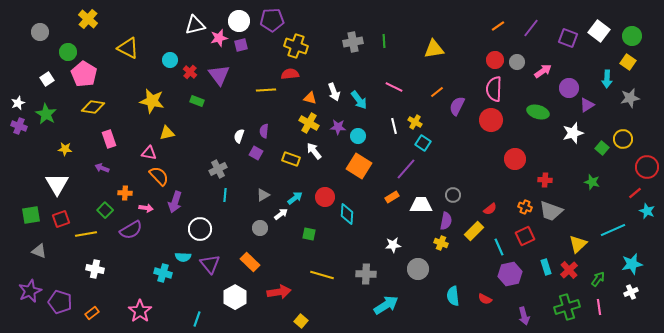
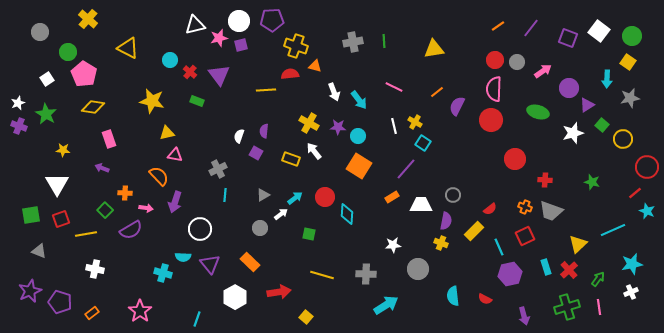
orange triangle at (310, 98): moved 5 px right, 32 px up
green square at (602, 148): moved 23 px up
yellow star at (65, 149): moved 2 px left, 1 px down
pink triangle at (149, 153): moved 26 px right, 2 px down
yellow square at (301, 321): moved 5 px right, 4 px up
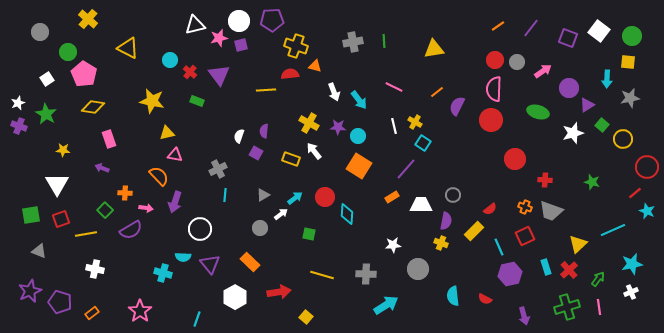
yellow square at (628, 62): rotated 28 degrees counterclockwise
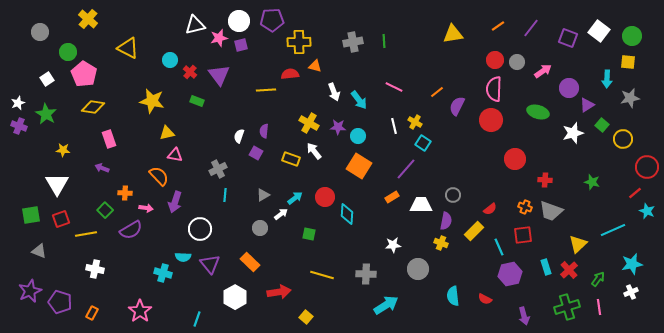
yellow cross at (296, 46): moved 3 px right, 4 px up; rotated 20 degrees counterclockwise
yellow triangle at (434, 49): moved 19 px right, 15 px up
red square at (525, 236): moved 2 px left, 1 px up; rotated 18 degrees clockwise
orange rectangle at (92, 313): rotated 24 degrees counterclockwise
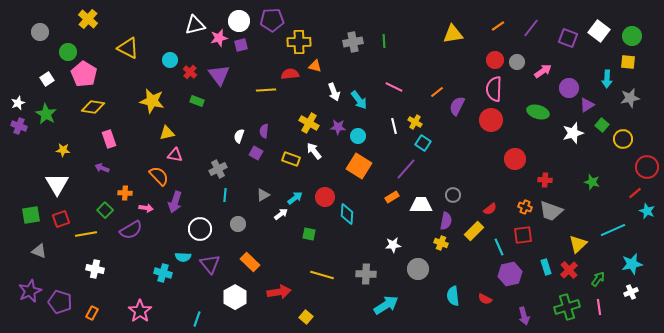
gray circle at (260, 228): moved 22 px left, 4 px up
